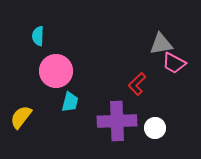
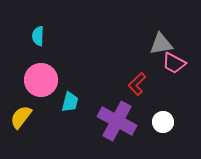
pink circle: moved 15 px left, 9 px down
purple cross: rotated 30 degrees clockwise
white circle: moved 8 px right, 6 px up
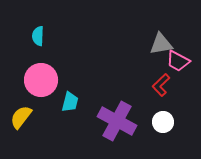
pink trapezoid: moved 4 px right, 2 px up
red L-shape: moved 24 px right, 1 px down
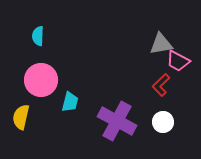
yellow semicircle: rotated 25 degrees counterclockwise
